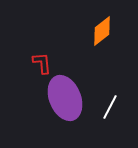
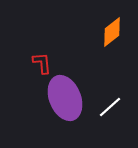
orange diamond: moved 10 px right, 1 px down
white line: rotated 20 degrees clockwise
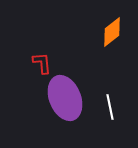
white line: rotated 60 degrees counterclockwise
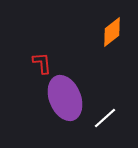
white line: moved 5 px left, 11 px down; rotated 60 degrees clockwise
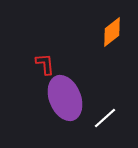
red L-shape: moved 3 px right, 1 px down
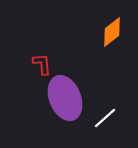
red L-shape: moved 3 px left
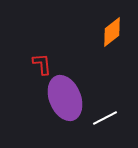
white line: rotated 15 degrees clockwise
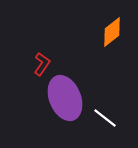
red L-shape: rotated 40 degrees clockwise
white line: rotated 65 degrees clockwise
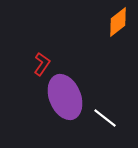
orange diamond: moved 6 px right, 10 px up
purple ellipse: moved 1 px up
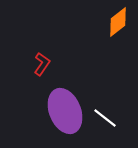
purple ellipse: moved 14 px down
